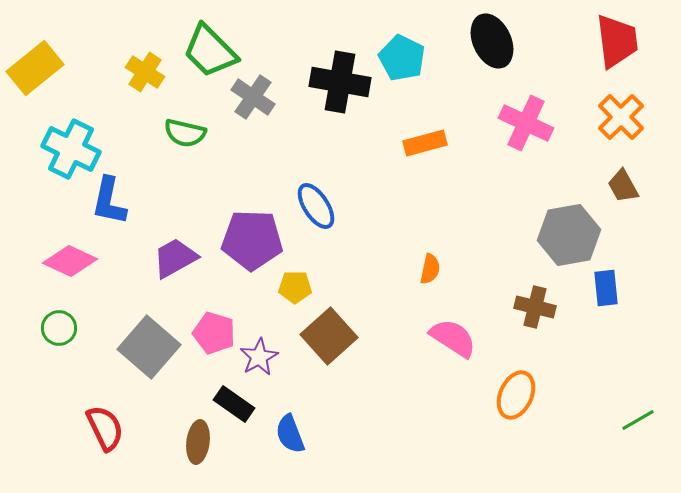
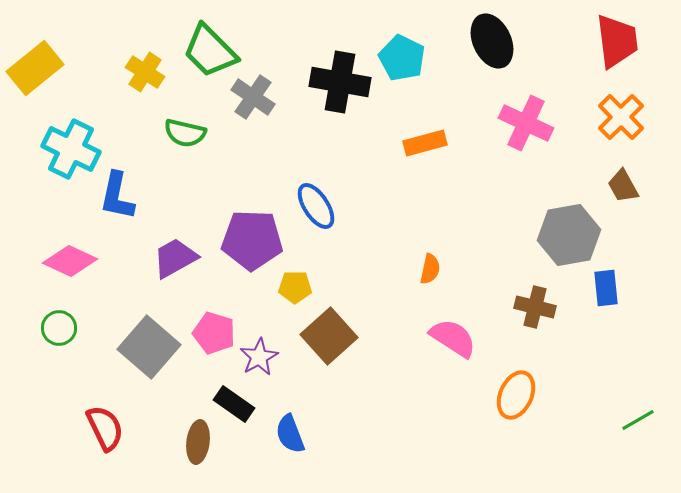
blue L-shape: moved 8 px right, 5 px up
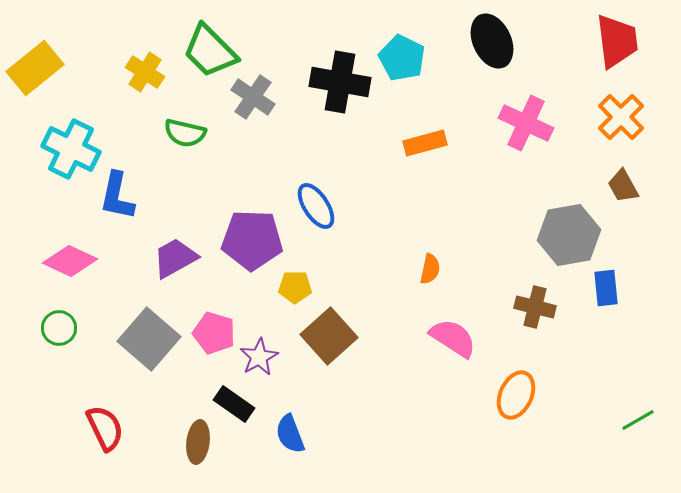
gray square: moved 8 px up
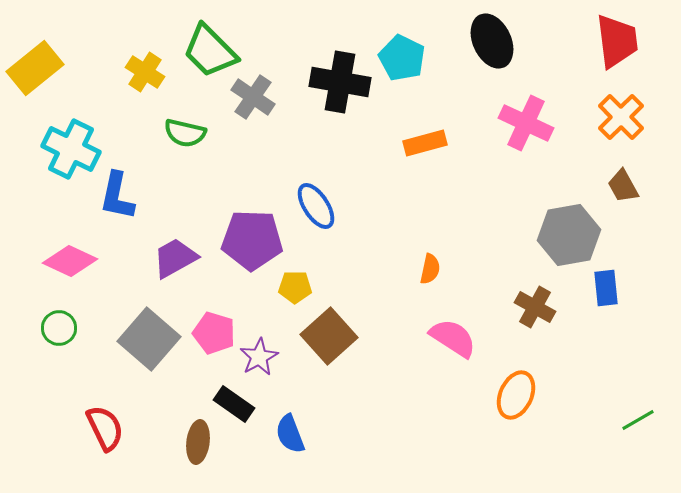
brown cross: rotated 15 degrees clockwise
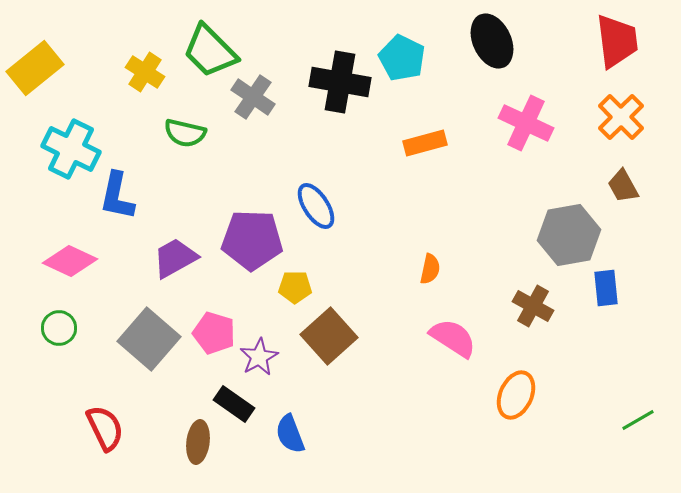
brown cross: moved 2 px left, 1 px up
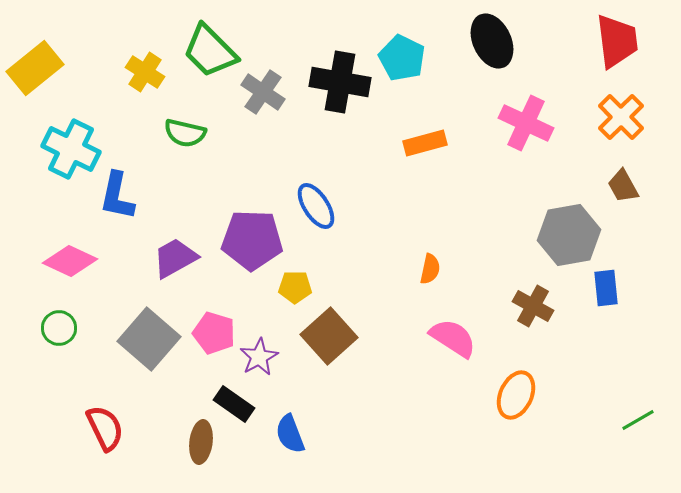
gray cross: moved 10 px right, 5 px up
brown ellipse: moved 3 px right
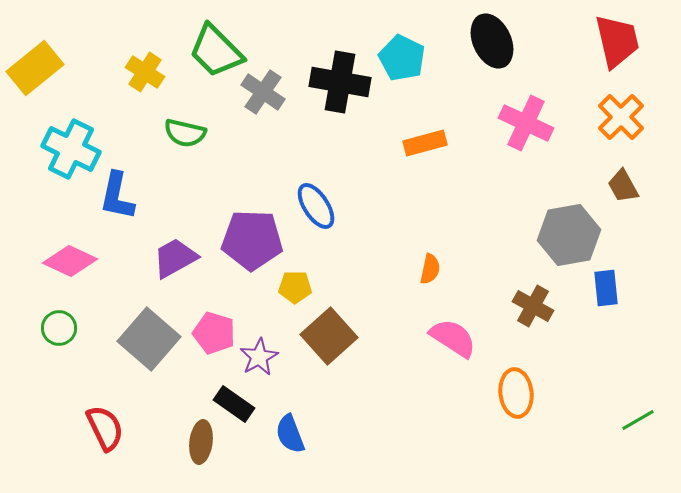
red trapezoid: rotated 6 degrees counterclockwise
green trapezoid: moved 6 px right
orange ellipse: moved 2 px up; rotated 30 degrees counterclockwise
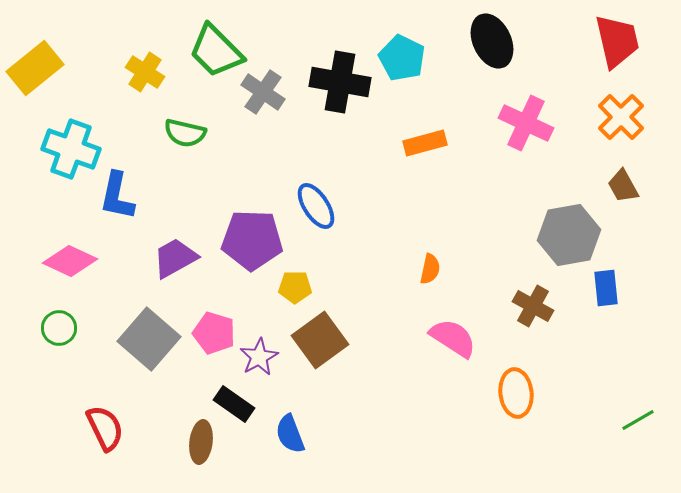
cyan cross: rotated 6 degrees counterclockwise
brown square: moved 9 px left, 4 px down; rotated 6 degrees clockwise
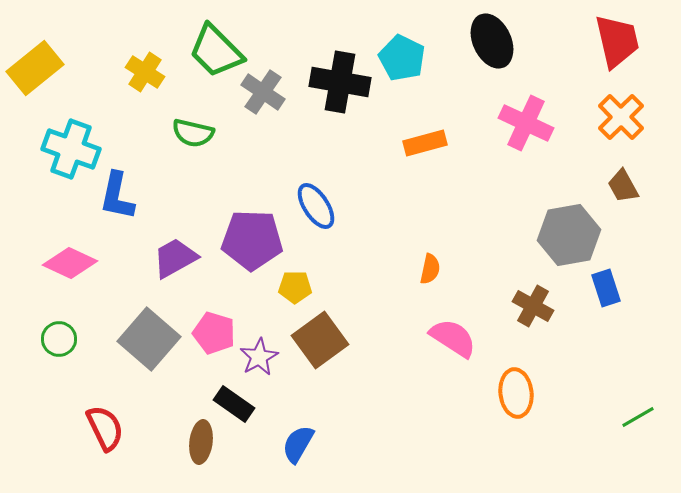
green semicircle: moved 8 px right
pink diamond: moved 2 px down
blue rectangle: rotated 12 degrees counterclockwise
green circle: moved 11 px down
green line: moved 3 px up
blue semicircle: moved 8 px right, 10 px down; rotated 51 degrees clockwise
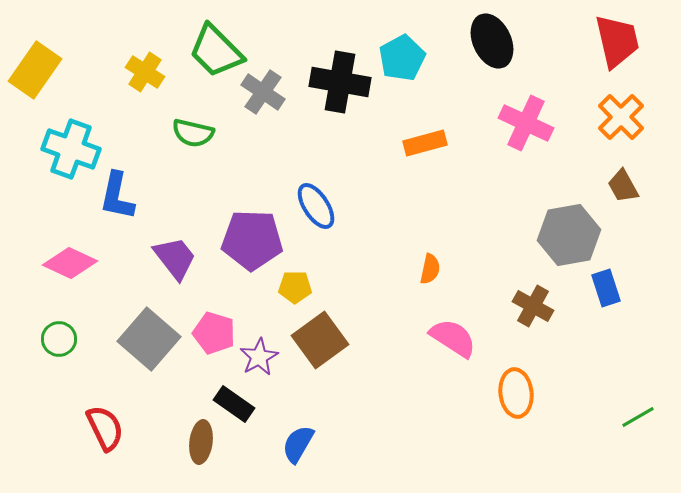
cyan pentagon: rotated 18 degrees clockwise
yellow rectangle: moved 2 px down; rotated 16 degrees counterclockwise
purple trapezoid: rotated 81 degrees clockwise
